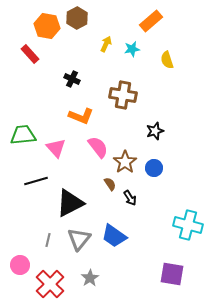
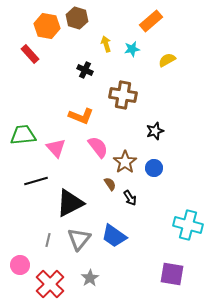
brown hexagon: rotated 15 degrees counterclockwise
yellow arrow: rotated 42 degrees counterclockwise
yellow semicircle: rotated 78 degrees clockwise
black cross: moved 13 px right, 9 px up
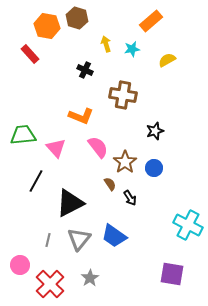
black line: rotated 45 degrees counterclockwise
cyan cross: rotated 12 degrees clockwise
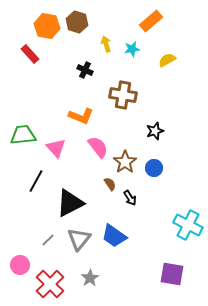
brown hexagon: moved 4 px down
gray line: rotated 32 degrees clockwise
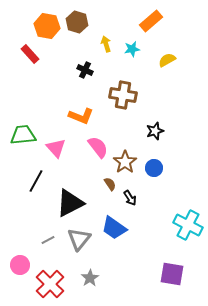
blue trapezoid: moved 8 px up
gray line: rotated 16 degrees clockwise
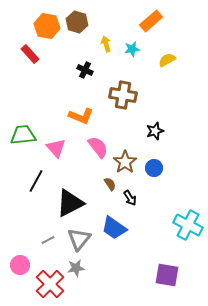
purple square: moved 5 px left, 1 px down
gray star: moved 14 px left, 10 px up; rotated 24 degrees clockwise
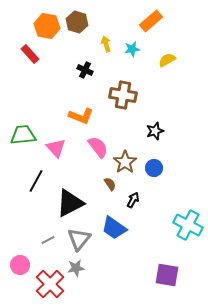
black arrow: moved 3 px right, 2 px down; rotated 119 degrees counterclockwise
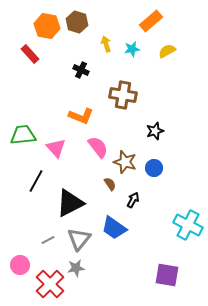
yellow semicircle: moved 9 px up
black cross: moved 4 px left
brown star: rotated 20 degrees counterclockwise
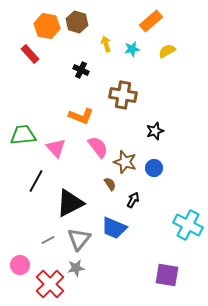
blue trapezoid: rotated 12 degrees counterclockwise
